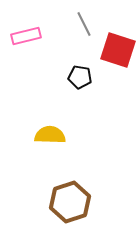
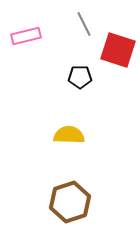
black pentagon: rotated 10 degrees counterclockwise
yellow semicircle: moved 19 px right
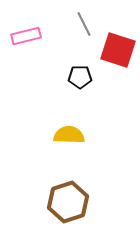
brown hexagon: moved 2 px left
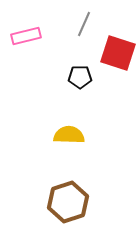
gray line: rotated 50 degrees clockwise
red square: moved 3 px down
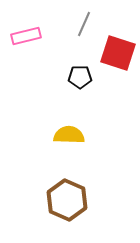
brown hexagon: moved 1 px left, 2 px up; rotated 18 degrees counterclockwise
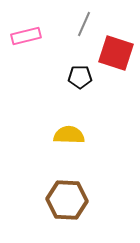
red square: moved 2 px left
brown hexagon: rotated 21 degrees counterclockwise
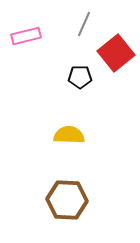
red square: rotated 33 degrees clockwise
